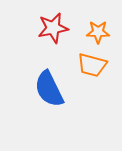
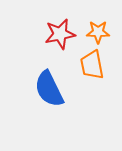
red star: moved 7 px right, 6 px down
orange trapezoid: rotated 64 degrees clockwise
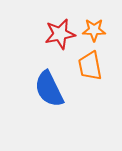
orange star: moved 4 px left, 2 px up
orange trapezoid: moved 2 px left, 1 px down
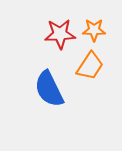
red star: rotated 8 degrees clockwise
orange trapezoid: rotated 136 degrees counterclockwise
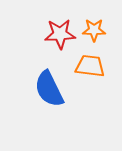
orange trapezoid: rotated 116 degrees counterclockwise
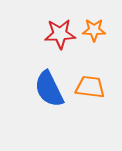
orange trapezoid: moved 21 px down
